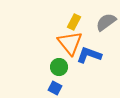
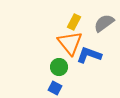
gray semicircle: moved 2 px left, 1 px down
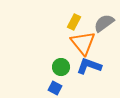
orange triangle: moved 13 px right
blue L-shape: moved 11 px down
green circle: moved 2 px right
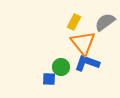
gray semicircle: moved 1 px right, 1 px up
blue L-shape: moved 2 px left, 3 px up
blue square: moved 6 px left, 9 px up; rotated 24 degrees counterclockwise
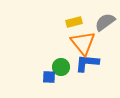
yellow rectangle: rotated 49 degrees clockwise
blue L-shape: rotated 15 degrees counterclockwise
blue square: moved 2 px up
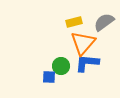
gray semicircle: moved 1 px left
orange triangle: rotated 20 degrees clockwise
green circle: moved 1 px up
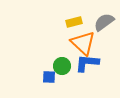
orange triangle: rotated 28 degrees counterclockwise
green circle: moved 1 px right
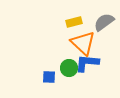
green circle: moved 7 px right, 2 px down
